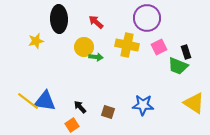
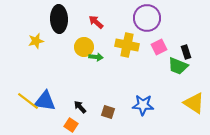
orange square: moved 1 px left; rotated 24 degrees counterclockwise
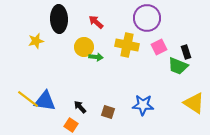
yellow line: moved 2 px up
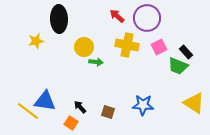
red arrow: moved 21 px right, 6 px up
black rectangle: rotated 24 degrees counterclockwise
green arrow: moved 5 px down
yellow line: moved 12 px down
orange square: moved 2 px up
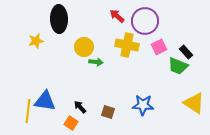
purple circle: moved 2 px left, 3 px down
yellow line: rotated 60 degrees clockwise
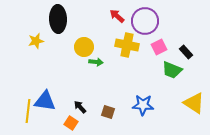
black ellipse: moved 1 px left
green trapezoid: moved 6 px left, 4 px down
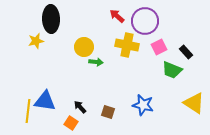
black ellipse: moved 7 px left
blue star: rotated 10 degrees clockwise
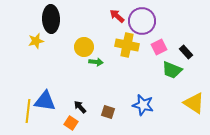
purple circle: moved 3 px left
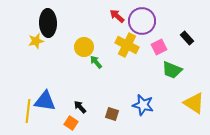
black ellipse: moved 3 px left, 4 px down
yellow cross: rotated 15 degrees clockwise
black rectangle: moved 1 px right, 14 px up
green arrow: rotated 136 degrees counterclockwise
brown square: moved 4 px right, 2 px down
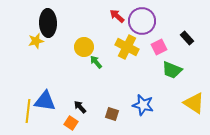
yellow cross: moved 2 px down
